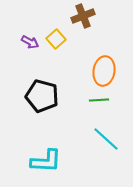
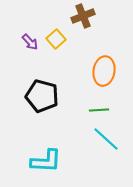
purple arrow: rotated 18 degrees clockwise
green line: moved 10 px down
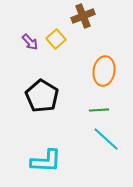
black pentagon: rotated 16 degrees clockwise
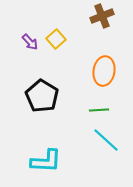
brown cross: moved 19 px right
cyan line: moved 1 px down
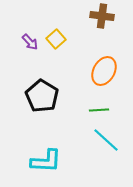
brown cross: rotated 30 degrees clockwise
orange ellipse: rotated 20 degrees clockwise
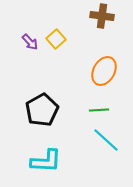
black pentagon: moved 14 px down; rotated 12 degrees clockwise
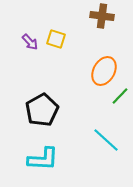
yellow square: rotated 30 degrees counterclockwise
green line: moved 21 px right, 14 px up; rotated 42 degrees counterclockwise
cyan L-shape: moved 3 px left, 2 px up
